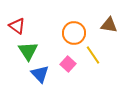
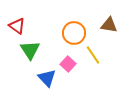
green triangle: moved 2 px right, 1 px up
blue triangle: moved 7 px right, 4 px down
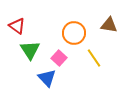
yellow line: moved 1 px right, 3 px down
pink square: moved 9 px left, 6 px up
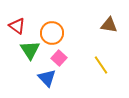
orange circle: moved 22 px left
yellow line: moved 7 px right, 7 px down
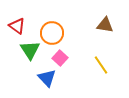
brown triangle: moved 4 px left
pink square: moved 1 px right
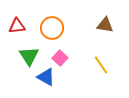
red triangle: rotated 42 degrees counterclockwise
orange circle: moved 5 px up
green triangle: moved 1 px left, 6 px down
blue triangle: moved 1 px left, 1 px up; rotated 18 degrees counterclockwise
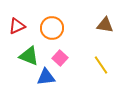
red triangle: rotated 18 degrees counterclockwise
green triangle: rotated 35 degrees counterclockwise
blue triangle: rotated 36 degrees counterclockwise
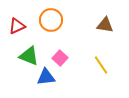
orange circle: moved 1 px left, 8 px up
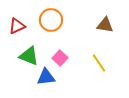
yellow line: moved 2 px left, 2 px up
